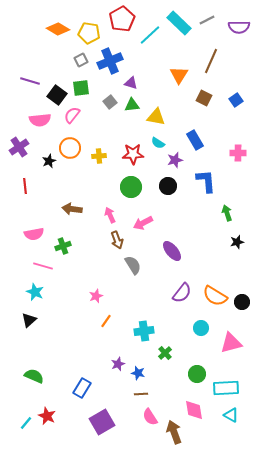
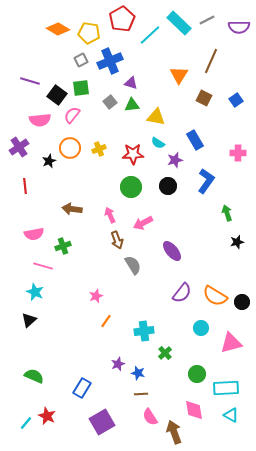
yellow cross at (99, 156): moved 7 px up; rotated 16 degrees counterclockwise
blue L-shape at (206, 181): rotated 40 degrees clockwise
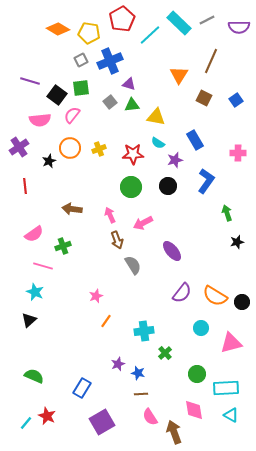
purple triangle at (131, 83): moved 2 px left, 1 px down
pink semicircle at (34, 234): rotated 24 degrees counterclockwise
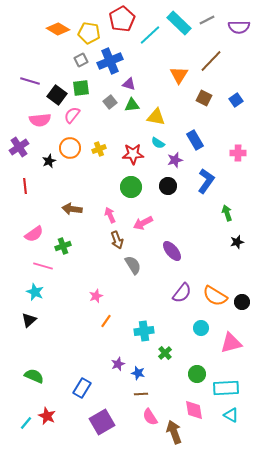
brown line at (211, 61): rotated 20 degrees clockwise
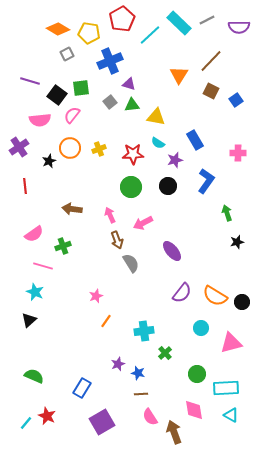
gray square at (81, 60): moved 14 px left, 6 px up
brown square at (204, 98): moved 7 px right, 7 px up
gray semicircle at (133, 265): moved 2 px left, 2 px up
